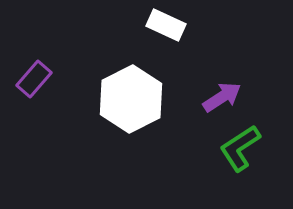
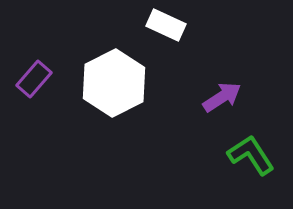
white hexagon: moved 17 px left, 16 px up
green L-shape: moved 11 px right, 7 px down; rotated 90 degrees clockwise
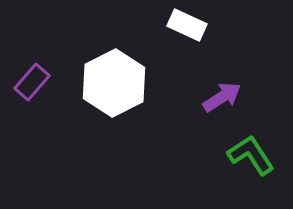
white rectangle: moved 21 px right
purple rectangle: moved 2 px left, 3 px down
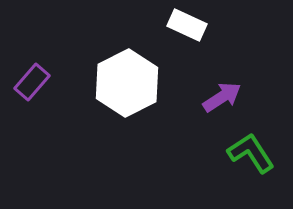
white hexagon: moved 13 px right
green L-shape: moved 2 px up
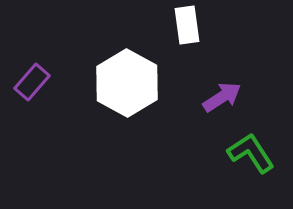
white rectangle: rotated 57 degrees clockwise
white hexagon: rotated 4 degrees counterclockwise
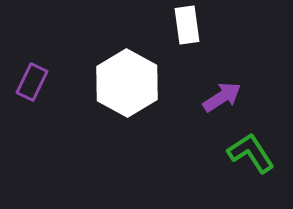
purple rectangle: rotated 15 degrees counterclockwise
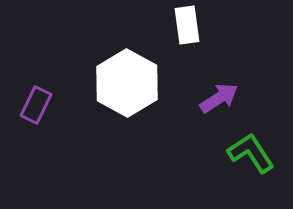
purple rectangle: moved 4 px right, 23 px down
purple arrow: moved 3 px left, 1 px down
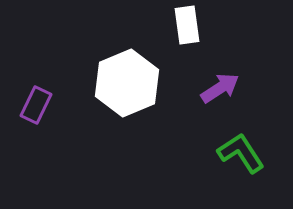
white hexagon: rotated 8 degrees clockwise
purple arrow: moved 1 px right, 10 px up
green L-shape: moved 10 px left
